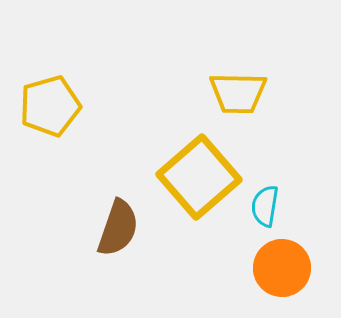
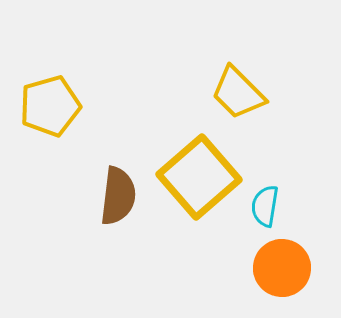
yellow trapezoid: rotated 44 degrees clockwise
brown semicircle: moved 32 px up; rotated 12 degrees counterclockwise
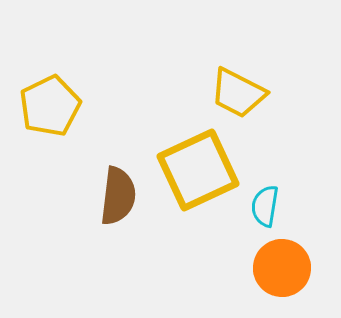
yellow trapezoid: rotated 18 degrees counterclockwise
yellow pentagon: rotated 10 degrees counterclockwise
yellow square: moved 1 px left, 7 px up; rotated 16 degrees clockwise
